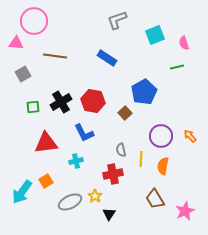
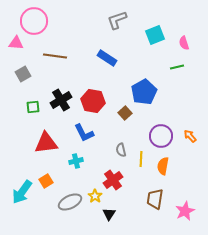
black cross: moved 2 px up
red cross: moved 6 px down; rotated 24 degrees counterclockwise
brown trapezoid: rotated 40 degrees clockwise
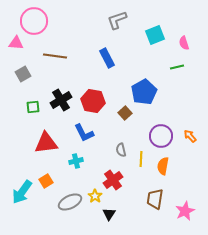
blue rectangle: rotated 30 degrees clockwise
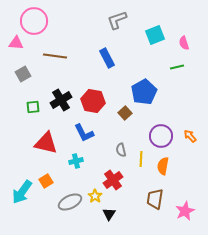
red triangle: rotated 20 degrees clockwise
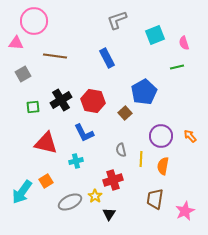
red cross: rotated 18 degrees clockwise
